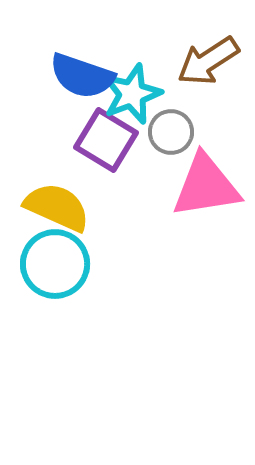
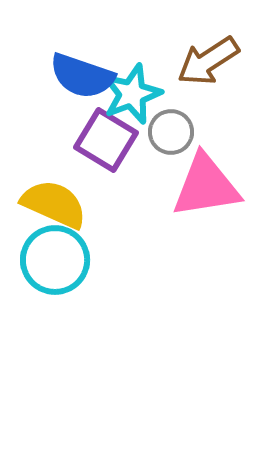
yellow semicircle: moved 3 px left, 3 px up
cyan circle: moved 4 px up
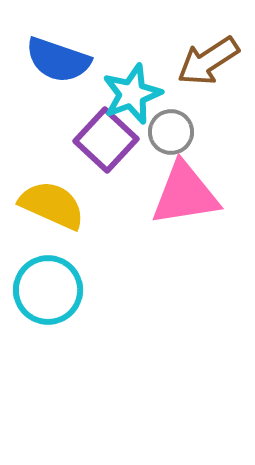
blue semicircle: moved 24 px left, 16 px up
purple square: rotated 12 degrees clockwise
pink triangle: moved 21 px left, 8 px down
yellow semicircle: moved 2 px left, 1 px down
cyan circle: moved 7 px left, 30 px down
